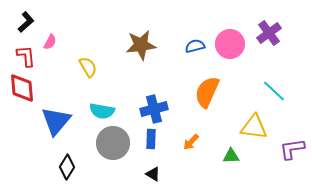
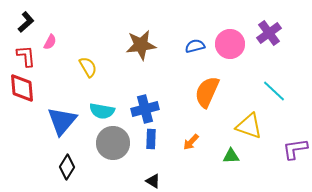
blue cross: moved 9 px left
blue triangle: moved 6 px right
yellow triangle: moved 5 px left, 1 px up; rotated 12 degrees clockwise
purple L-shape: moved 3 px right
black triangle: moved 7 px down
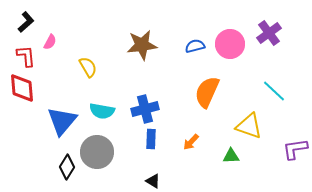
brown star: moved 1 px right
gray circle: moved 16 px left, 9 px down
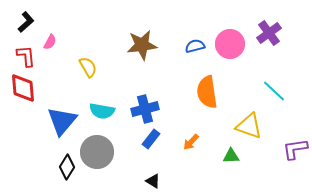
red diamond: moved 1 px right
orange semicircle: rotated 32 degrees counterclockwise
blue rectangle: rotated 36 degrees clockwise
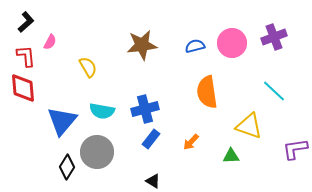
purple cross: moved 5 px right, 4 px down; rotated 15 degrees clockwise
pink circle: moved 2 px right, 1 px up
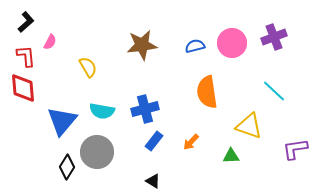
blue rectangle: moved 3 px right, 2 px down
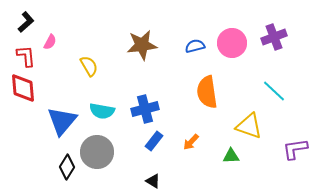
yellow semicircle: moved 1 px right, 1 px up
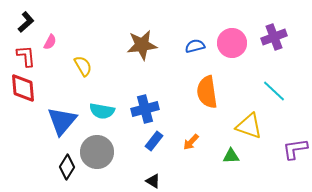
yellow semicircle: moved 6 px left
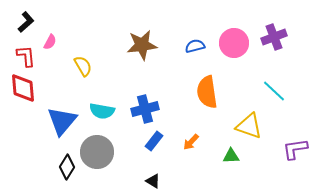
pink circle: moved 2 px right
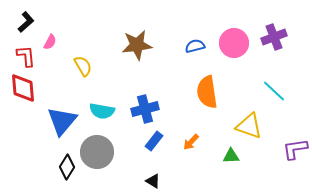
brown star: moved 5 px left
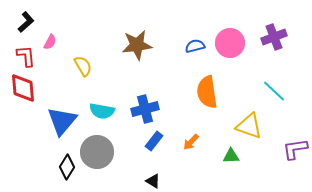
pink circle: moved 4 px left
